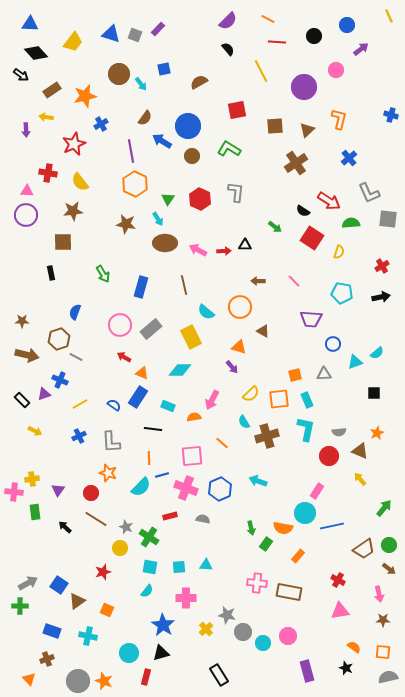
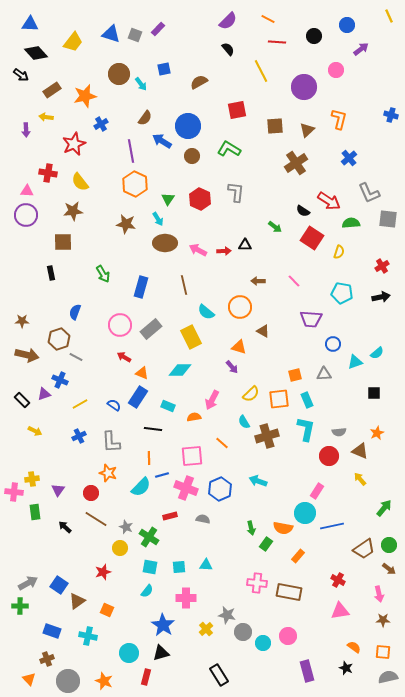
gray circle at (78, 681): moved 10 px left
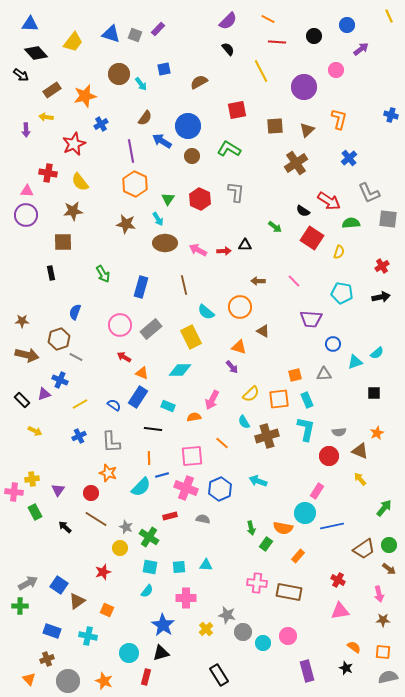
green rectangle at (35, 512): rotated 21 degrees counterclockwise
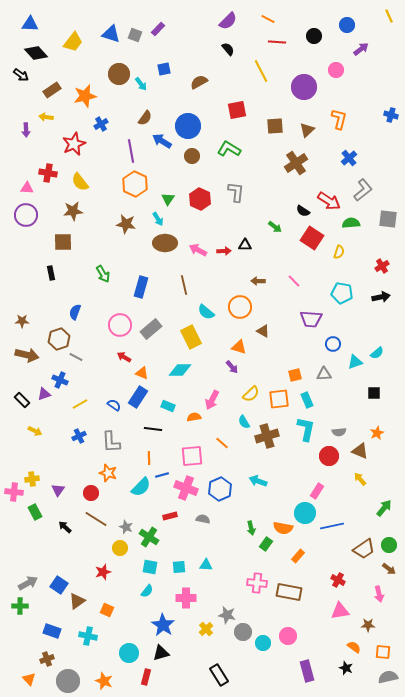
pink triangle at (27, 191): moved 3 px up
gray L-shape at (369, 193): moved 6 px left, 3 px up; rotated 105 degrees counterclockwise
brown star at (383, 620): moved 15 px left, 5 px down
